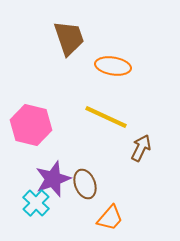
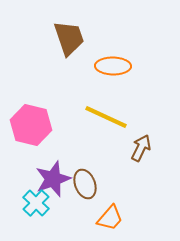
orange ellipse: rotated 8 degrees counterclockwise
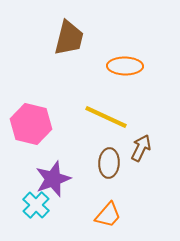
brown trapezoid: rotated 33 degrees clockwise
orange ellipse: moved 12 px right
pink hexagon: moved 1 px up
brown ellipse: moved 24 px right, 21 px up; rotated 24 degrees clockwise
cyan cross: moved 2 px down
orange trapezoid: moved 2 px left, 3 px up
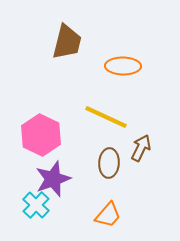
brown trapezoid: moved 2 px left, 4 px down
orange ellipse: moved 2 px left
pink hexagon: moved 10 px right, 11 px down; rotated 12 degrees clockwise
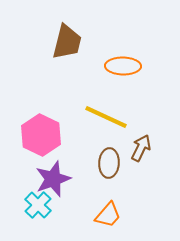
cyan cross: moved 2 px right
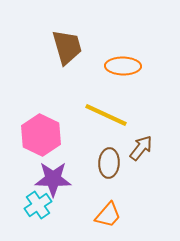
brown trapezoid: moved 5 px down; rotated 30 degrees counterclockwise
yellow line: moved 2 px up
brown arrow: rotated 12 degrees clockwise
purple star: rotated 21 degrees clockwise
cyan cross: rotated 12 degrees clockwise
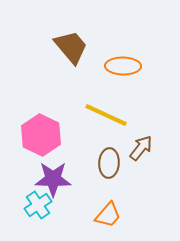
brown trapezoid: moved 4 px right; rotated 24 degrees counterclockwise
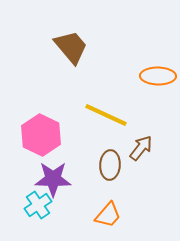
orange ellipse: moved 35 px right, 10 px down
brown ellipse: moved 1 px right, 2 px down
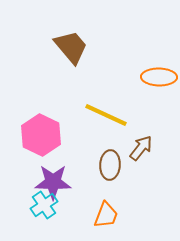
orange ellipse: moved 1 px right, 1 px down
purple star: moved 3 px down
cyan cross: moved 6 px right
orange trapezoid: moved 2 px left; rotated 20 degrees counterclockwise
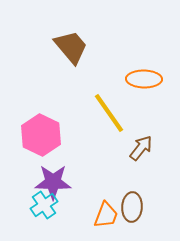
orange ellipse: moved 15 px left, 2 px down
yellow line: moved 3 px right, 2 px up; rotated 30 degrees clockwise
brown ellipse: moved 22 px right, 42 px down
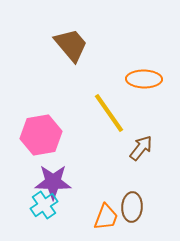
brown trapezoid: moved 2 px up
pink hexagon: rotated 24 degrees clockwise
orange trapezoid: moved 2 px down
